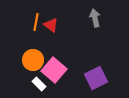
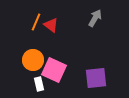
gray arrow: rotated 42 degrees clockwise
orange line: rotated 12 degrees clockwise
pink square: rotated 15 degrees counterclockwise
purple square: rotated 20 degrees clockwise
white rectangle: rotated 32 degrees clockwise
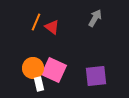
red triangle: moved 1 px right, 2 px down
orange circle: moved 8 px down
purple square: moved 2 px up
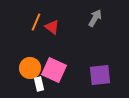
orange circle: moved 3 px left
purple square: moved 4 px right, 1 px up
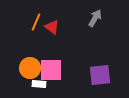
pink square: moved 3 px left; rotated 25 degrees counterclockwise
white rectangle: rotated 72 degrees counterclockwise
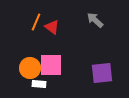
gray arrow: moved 2 px down; rotated 78 degrees counterclockwise
pink square: moved 5 px up
purple square: moved 2 px right, 2 px up
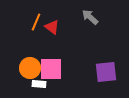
gray arrow: moved 5 px left, 3 px up
pink square: moved 4 px down
purple square: moved 4 px right, 1 px up
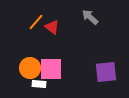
orange line: rotated 18 degrees clockwise
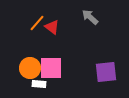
orange line: moved 1 px right, 1 px down
pink square: moved 1 px up
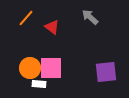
orange line: moved 11 px left, 5 px up
